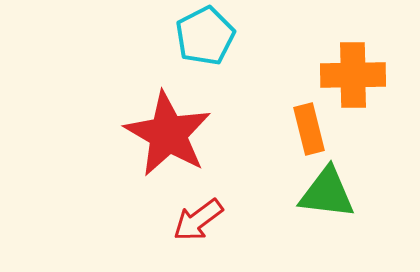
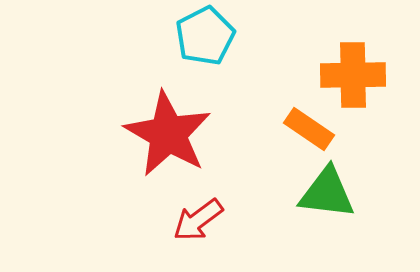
orange rectangle: rotated 42 degrees counterclockwise
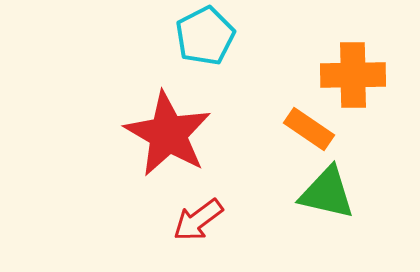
green triangle: rotated 6 degrees clockwise
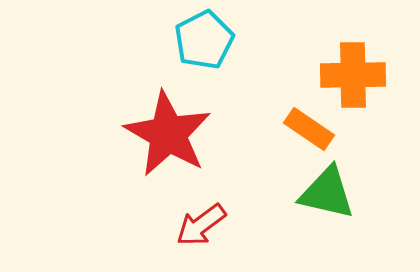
cyan pentagon: moved 1 px left, 4 px down
red arrow: moved 3 px right, 5 px down
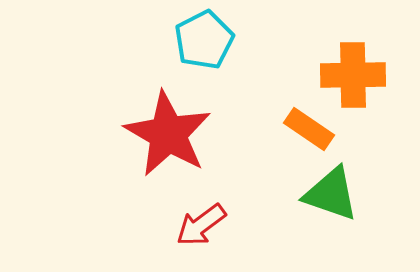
green triangle: moved 4 px right, 1 px down; rotated 6 degrees clockwise
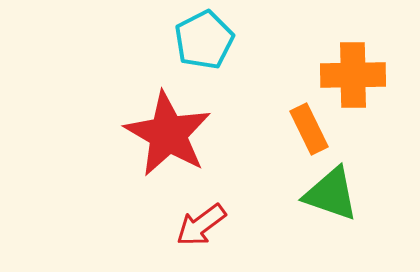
orange rectangle: rotated 30 degrees clockwise
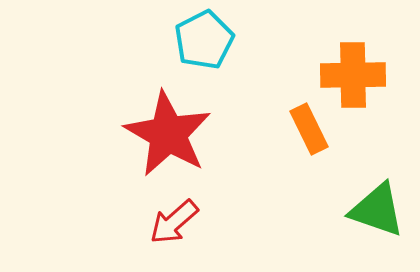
green triangle: moved 46 px right, 16 px down
red arrow: moved 27 px left, 3 px up; rotated 4 degrees counterclockwise
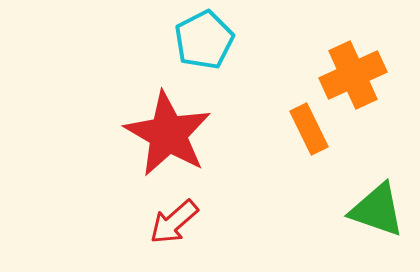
orange cross: rotated 24 degrees counterclockwise
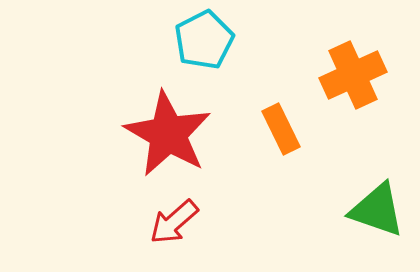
orange rectangle: moved 28 px left
